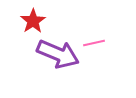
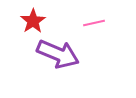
pink line: moved 20 px up
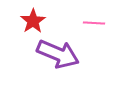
pink line: rotated 15 degrees clockwise
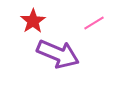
pink line: rotated 35 degrees counterclockwise
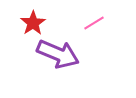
red star: moved 2 px down
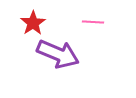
pink line: moved 1 px left, 1 px up; rotated 35 degrees clockwise
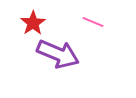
pink line: rotated 20 degrees clockwise
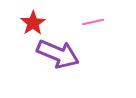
pink line: rotated 35 degrees counterclockwise
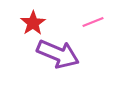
pink line: rotated 10 degrees counterclockwise
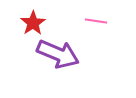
pink line: moved 3 px right, 1 px up; rotated 30 degrees clockwise
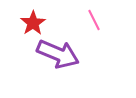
pink line: moved 2 px left, 1 px up; rotated 55 degrees clockwise
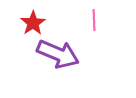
pink line: rotated 25 degrees clockwise
